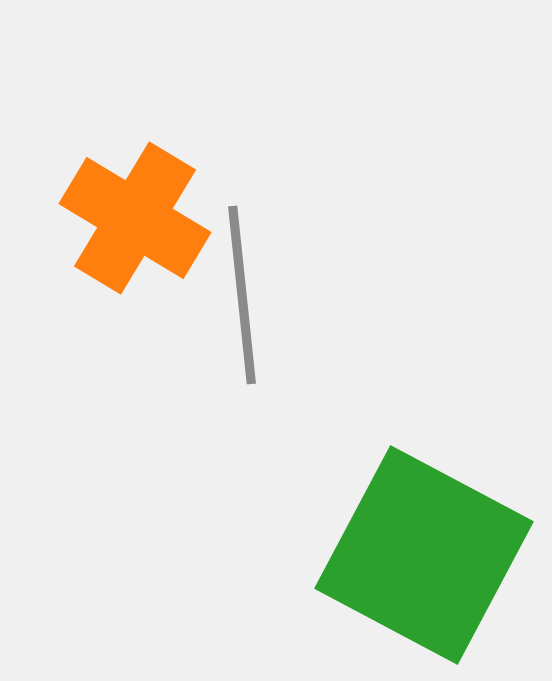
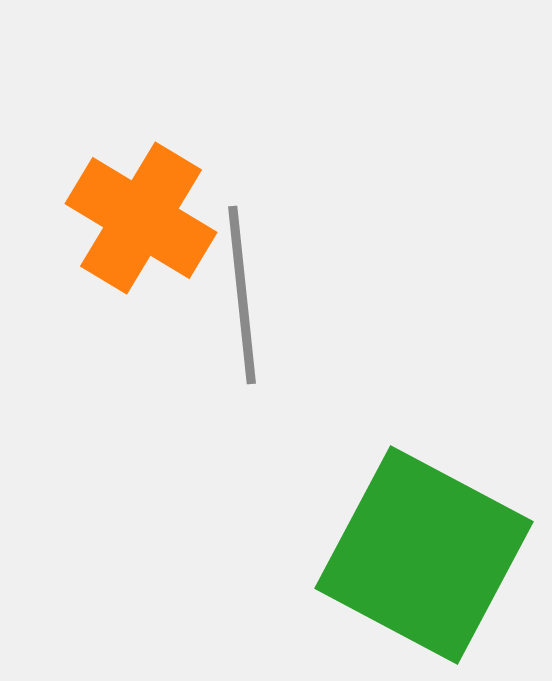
orange cross: moved 6 px right
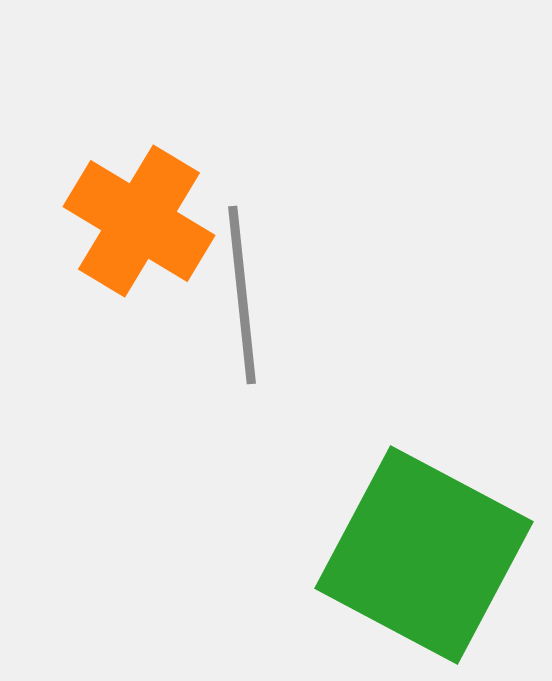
orange cross: moved 2 px left, 3 px down
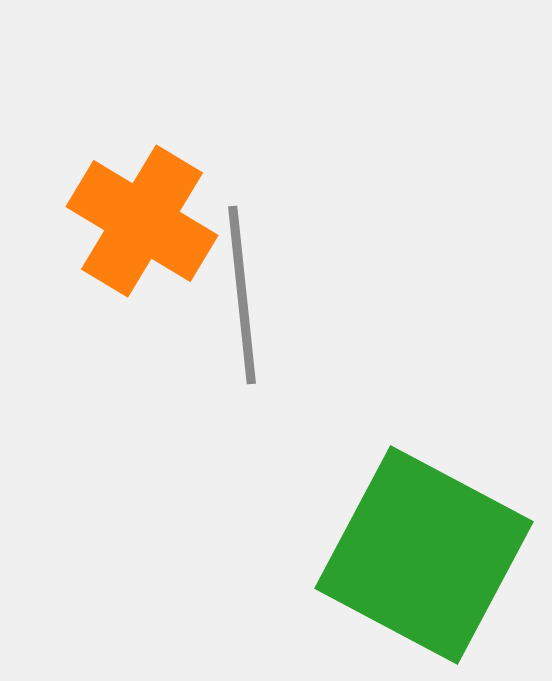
orange cross: moved 3 px right
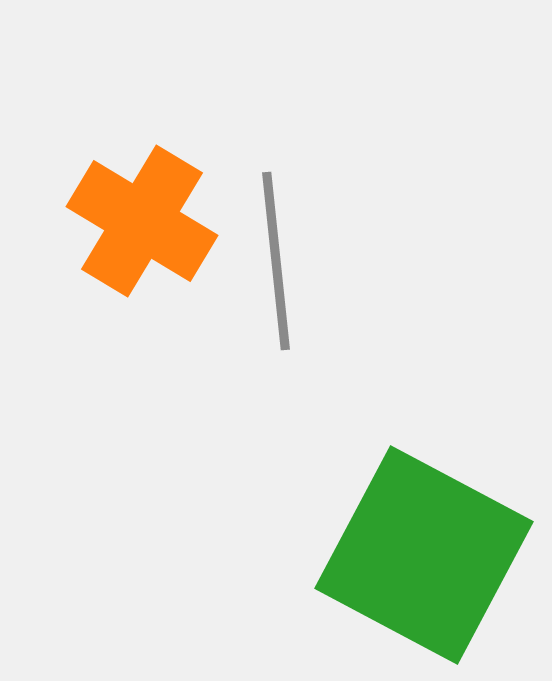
gray line: moved 34 px right, 34 px up
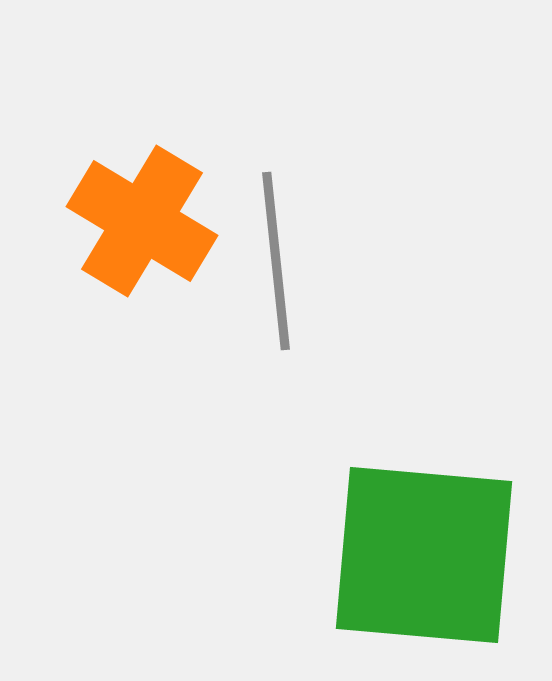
green square: rotated 23 degrees counterclockwise
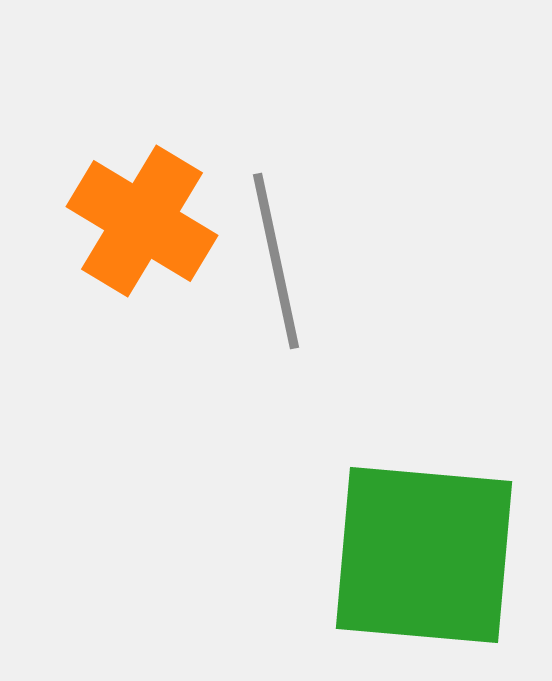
gray line: rotated 6 degrees counterclockwise
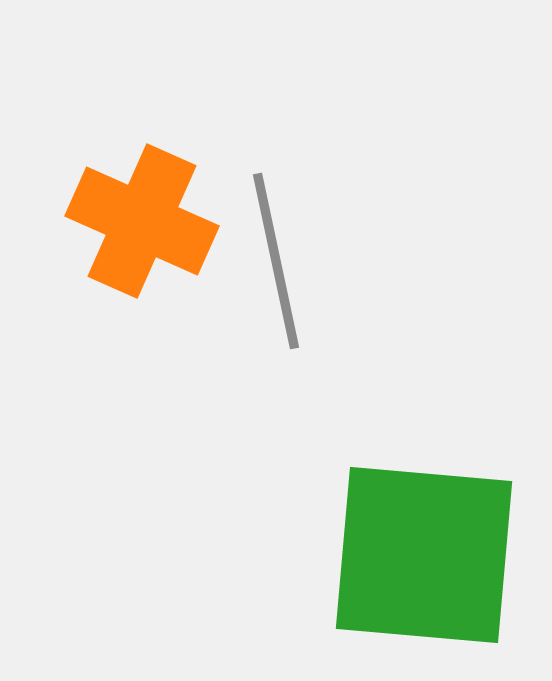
orange cross: rotated 7 degrees counterclockwise
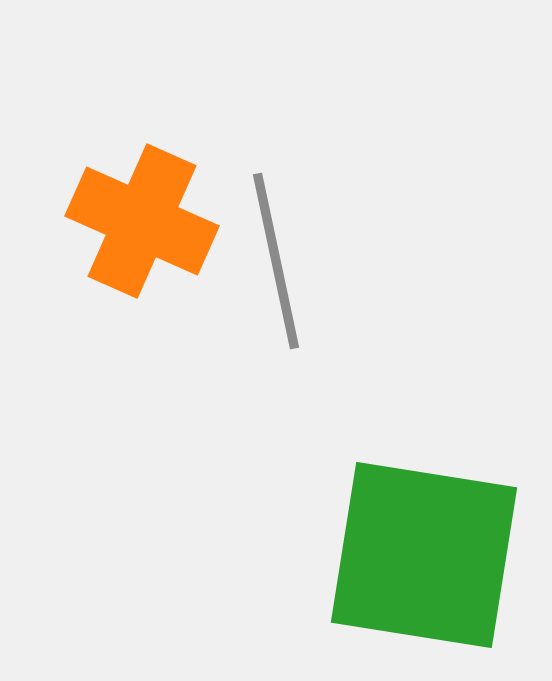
green square: rotated 4 degrees clockwise
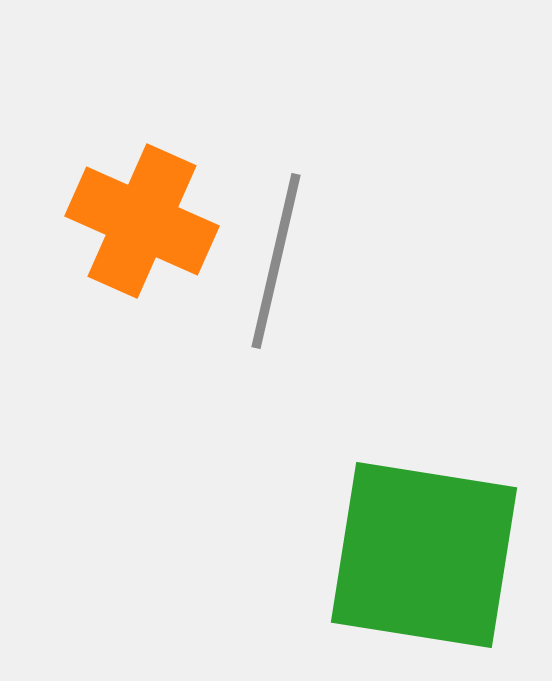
gray line: rotated 25 degrees clockwise
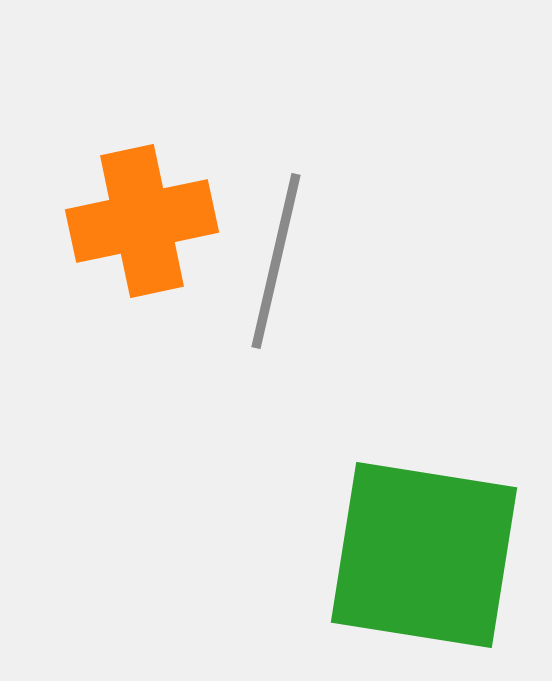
orange cross: rotated 36 degrees counterclockwise
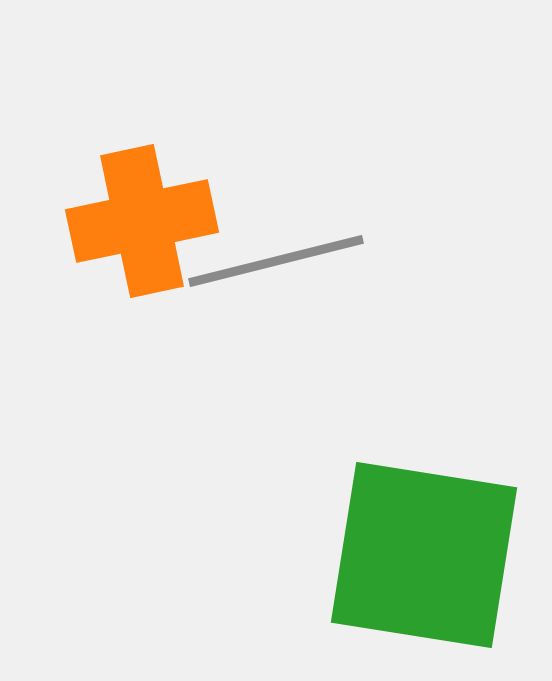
gray line: rotated 63 degrees clockwise
